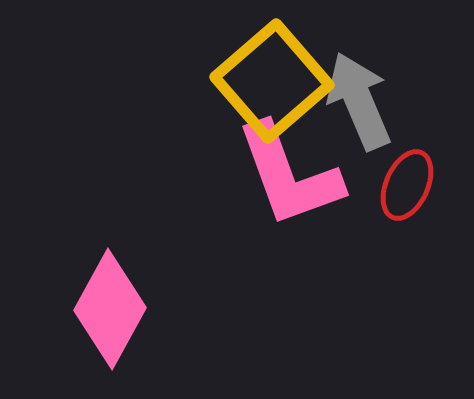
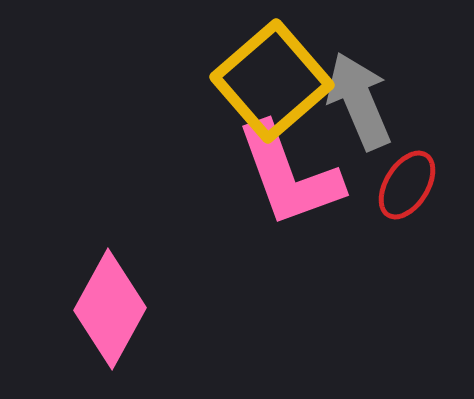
red ellipse: rotated 8 degrees clockwise
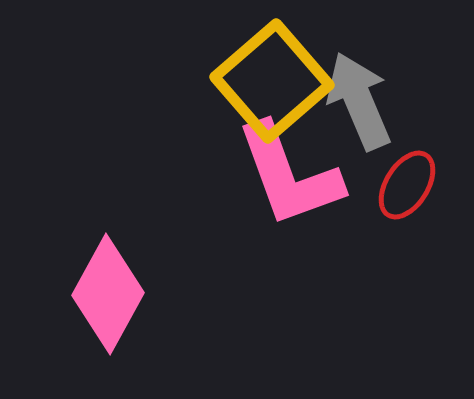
pink diamond: moved 2 px left, 15 px up
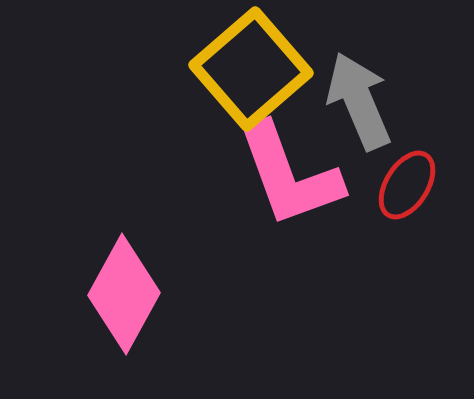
yellow square: moved 21 px left, 12 px up
pink diamond: moved 16 px right
